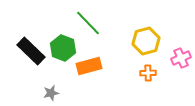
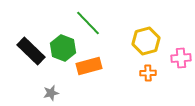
pink cross: rotated 18 degrees clockwise
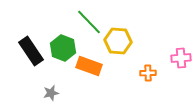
green line: moved 1 px right, 1 px up
yellow hexagon: moved 28 px left; rotated 20 degrees clockwise
black rectangle: rotated 12 degrees clockwise
orange rectangle: rotated 35 degrees clockwise
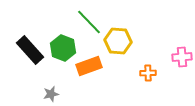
black rectangle: moved 1 px left, 1 px up; rotated 8 degrees counterclockwise
pink cross: moved 1 px right, 1 px up
orange rectangle: rotated 40 degrees counterclockwise
gray star: moved 1 px down
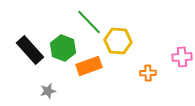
gray star: moved 3 px left, 3 px up
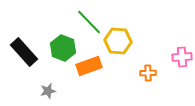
black rectangle: moved 6 px left, 2 px down
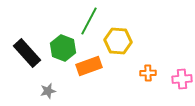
green line: moved 1 px up; rotated 72 degrees clockwise
black rectangle: moved 3 px right, 1 px down
pink cross: moved 22 px down
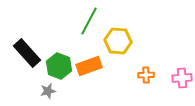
green hexagon: moved 4 px left, 18 px down
orange cross: moved 2 px left, 2 px down
pink cross: moved 1 px up
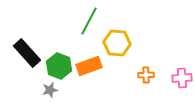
yellow hexagon: moved 1 px left, 2 px down
gray star: moved 2 px right, 1 px up
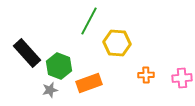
orange rectangle: moved 17 px down
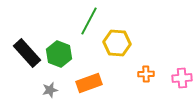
green hexagon: moved 12 px up
orange cross: moved 1 px up
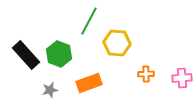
black rectangle: moved 1 px left, 2 px down
